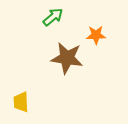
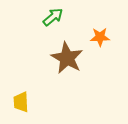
orange star: moved 4 px right, 2 px down
brown star: rotated 20 degrees clockwise
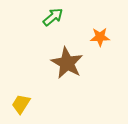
brown star: moved 5 px down
yellow trapezoid: moved 2 px down; rotated 35 degrees clockwise
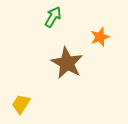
green arrow: rotated 20 degrees counterclockwise
orange star: rotated 18 degrees counterclockwise
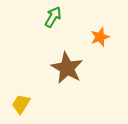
brown star: moved 5 px down
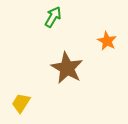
orange star: moved 7 px right, 4 px down; rotated 24 degrees counterclockwise
yellow trapezoid: moved 1 px up
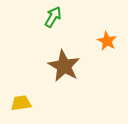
brown star: moved 3 px left, 2 px up
yellow trapezoid: rotated 50 degrees clockwise
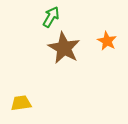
green arrow: moved 2 px left
brown star: moved 18 px up
